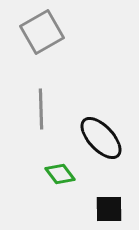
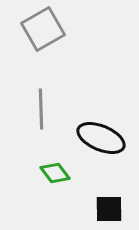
gray square: moved 1 px right, 3 px up
black ellipse: rotated 24 degrees counterclockwise
green diamond: moved 5 px left, 1 px up
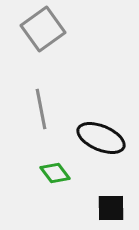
gray square: rotated 6 degrees counterclockwise
gray line: rotated 9 degrees counterclockwise
black square: moved 2 px right, 1 px up
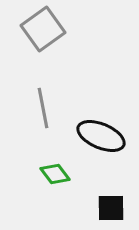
gray line: moved 2 px right, 1 px up
black ellipse: moved 2 px up
green diamond: moved 1 px down
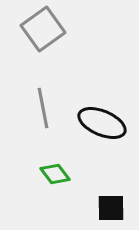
black ellipse: moved 1 px right, 13 px up
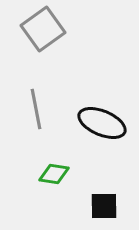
gray line: moved 7 px left, 1 px down
green diamond: moved 1 px left; rotated 44 degrees counterclockwise
black square: moved 7 px left, 2 px up
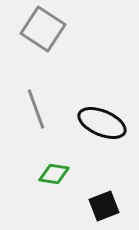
gray square: rotated 21 degrees counterclockwise
gray line: rotated 9 degrees counterclockwise
black square: rotated 20 degrees counterclockwise
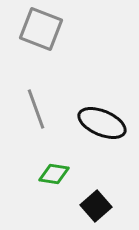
gray square: moved 2 px left; rotated 12 degrees counterclockwise
black square: moved 8 px left; rotated 20 degrees counterclockwise
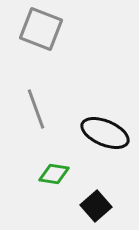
black ellipse: moved 3 px right, 10 px down
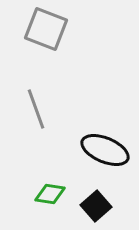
gray square: moved 5 px right
black ellipse: moved 17 px down
green diamond: moved 4 px left, 20 px down
